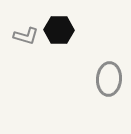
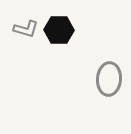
gray L-shape: moved 7 px up
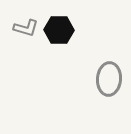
gray L-shape: moved 1 px up
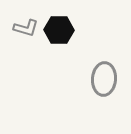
gray ellipse: moved 5 px left
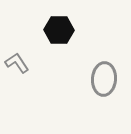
gray L-shape: moved 9 px left, 35 px down; rotated 140 degrees counterclockwise
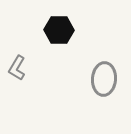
gray L-shape: moved 5 px down; rotated 115 degrees counterclockwise
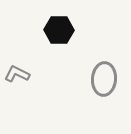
gray L-shape: moved 6 px down; rotated 85 degrees clockwise
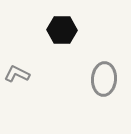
black hexagon: moved 3 px right
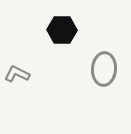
gray ellipse: moved 10 px up
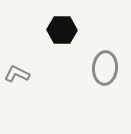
gray ellipse: moved 1 px right, 1 px up
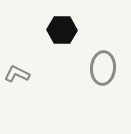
gray ellipse: moved 2 px left
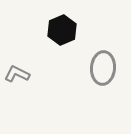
black hexagon: rotated 24 degrees counterclockwise
